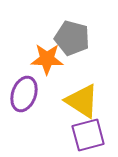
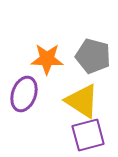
gray pentagon: moved 21 px right, 18 px down
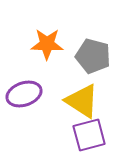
orange star: moved 15 px up
purple ellipse: rotated 52 degrees clockwise
purple square: moved 1 px right
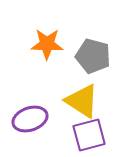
purple ellipse: moved 6 px right, 25 px down
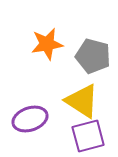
orange star: rotated 12 degrees counterclockwise
purple square: moved 1 px left, 1 px down
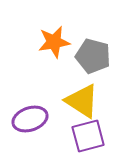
orange star: moved 7 px right, 2 px up
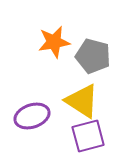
purple ellipse: moved 2 px right, 3 px up
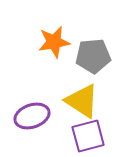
gray pentagon: rotated 20 degrees counterclockwise
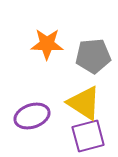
orange star: moved 7 px left, 2 px down; rotated 12 degrees clockwise
yellow triangle: moved 2 px right, 2 px down
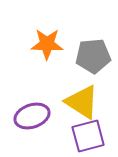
yellow triangle: moved 2 px left, 1 px up
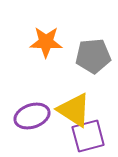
orange star: moved 1 px left, 2 px up
yellow triangle: moved 8 px left, 8 px down
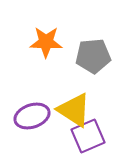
purple square: rotated 8 degrees counterclockwise
